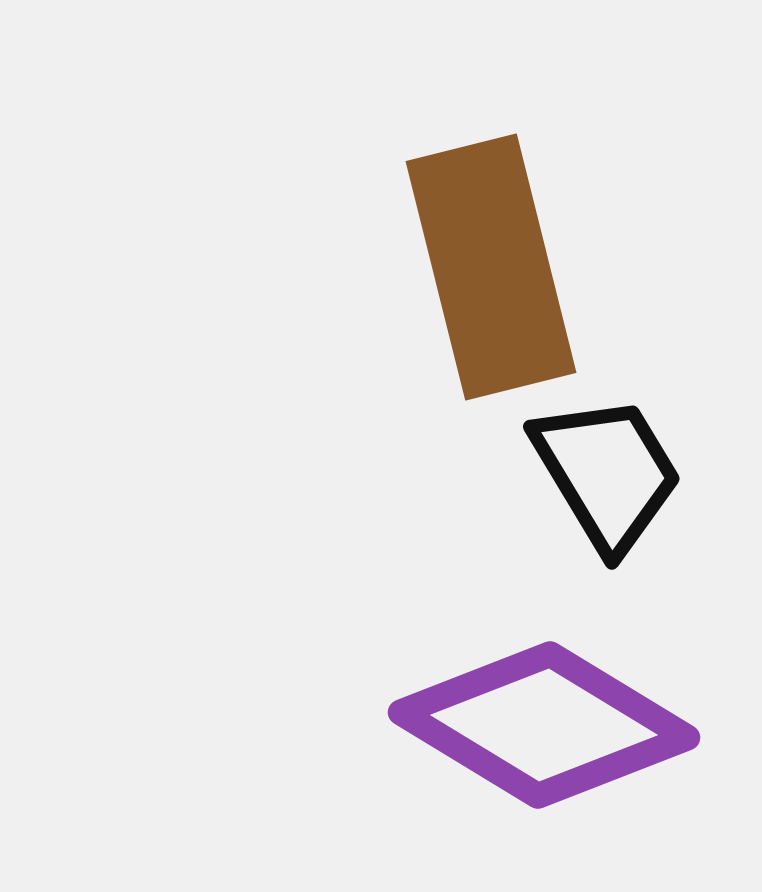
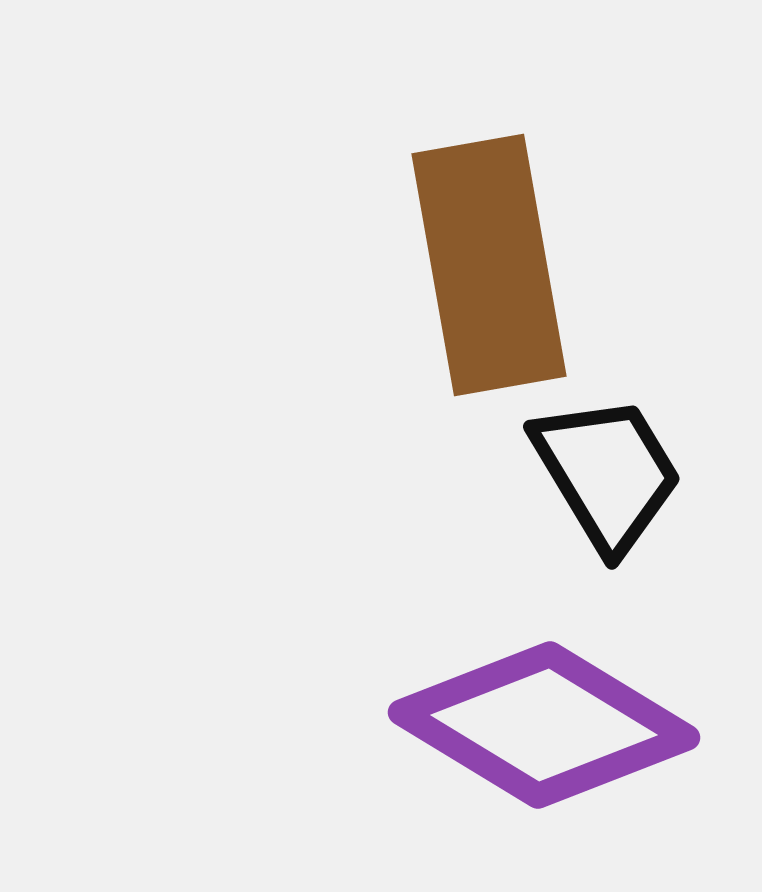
brown rectangle: moved 2 px left, 2 px up; rotated 4 degrees clockwise
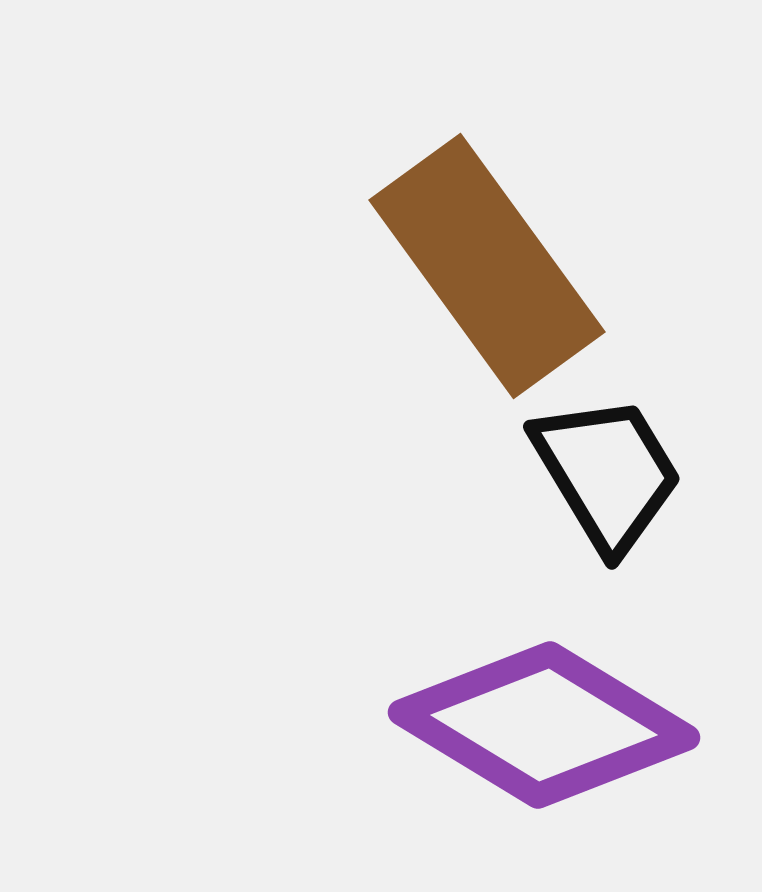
brown rectangle: moved 2 px left, 1 px down; rotated 26 degrees counterclockwise
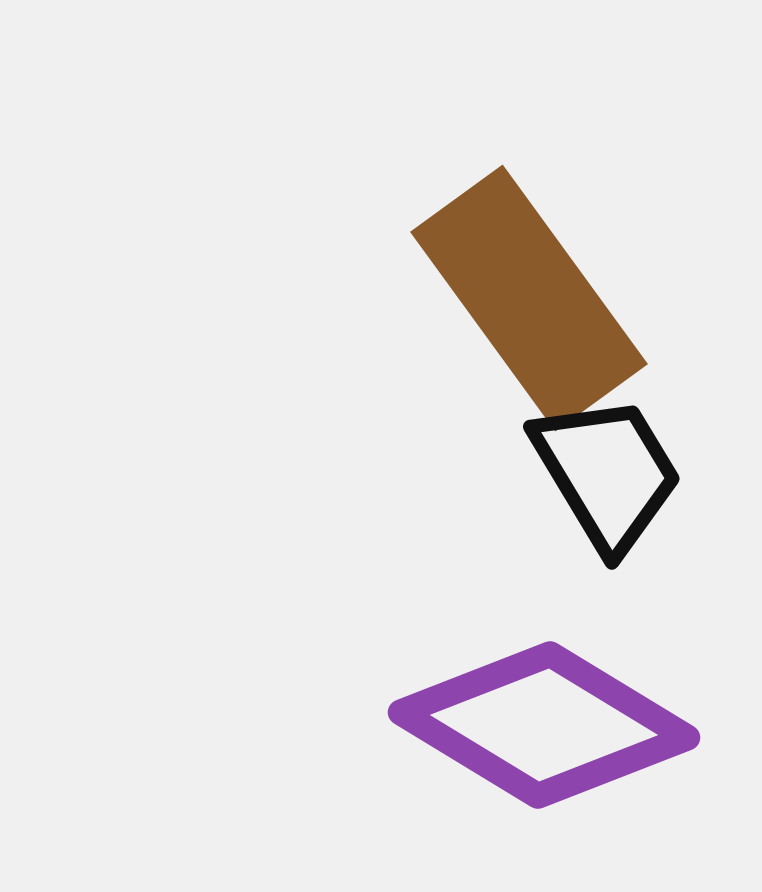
brown rectangle: moved 42 px right, 32 px down
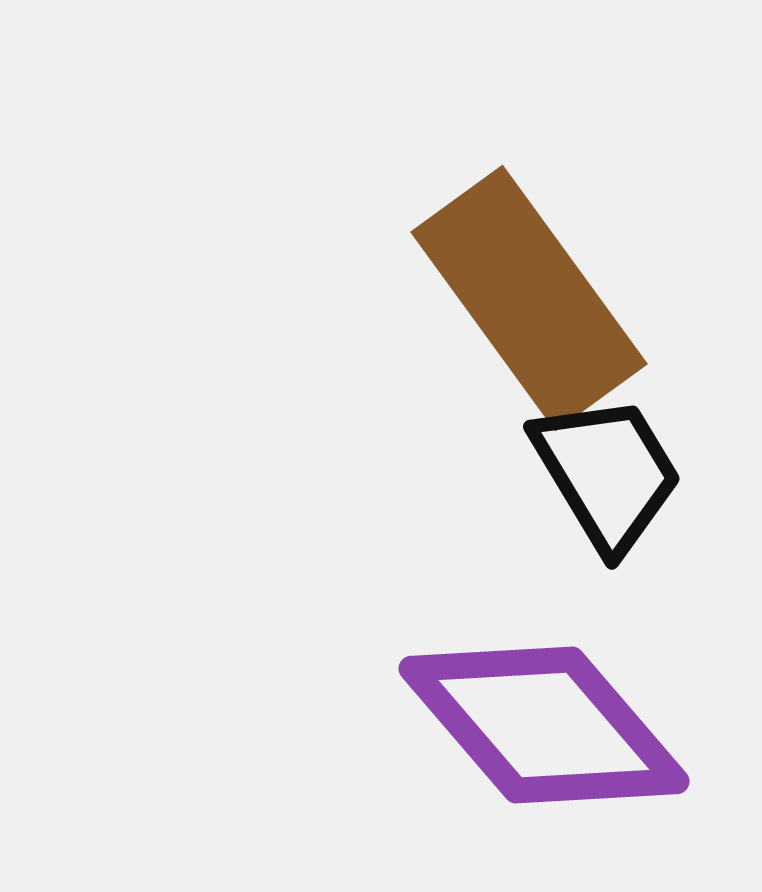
purple diamond: rotated 18 degrees clockwise
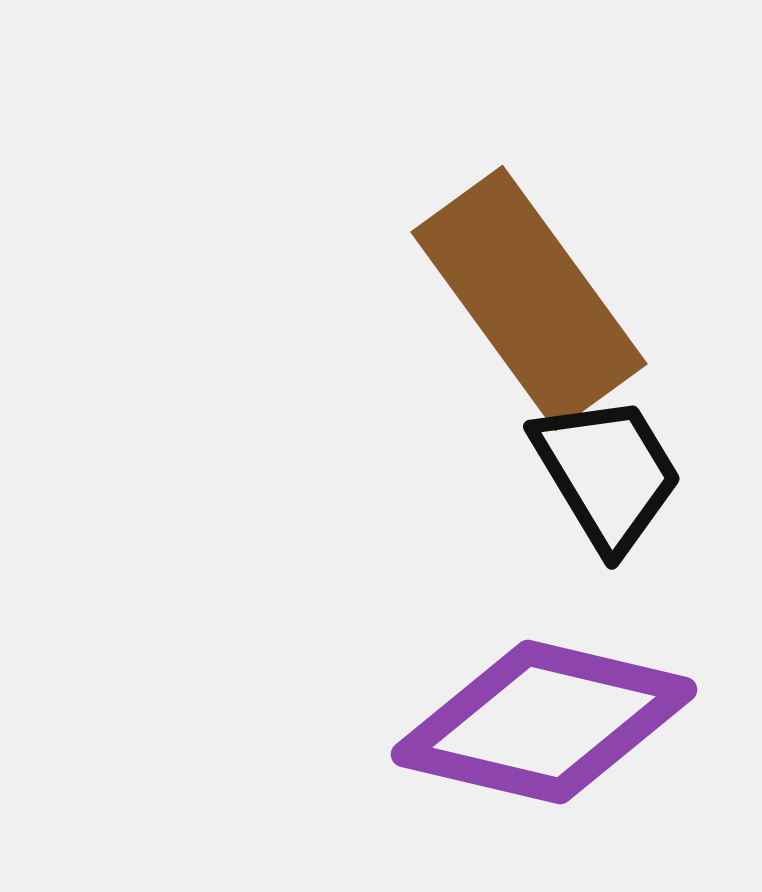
purple diamond: moved 3 px up; rotated 36 degrees counterclockwise
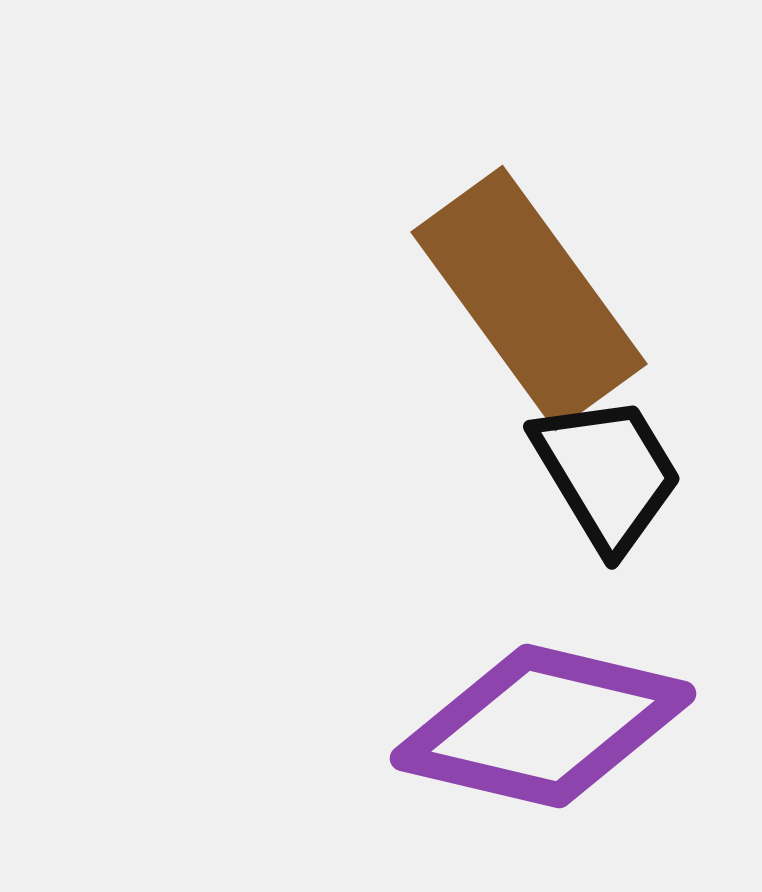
purple diamond: moved 1 px left, 4 px down
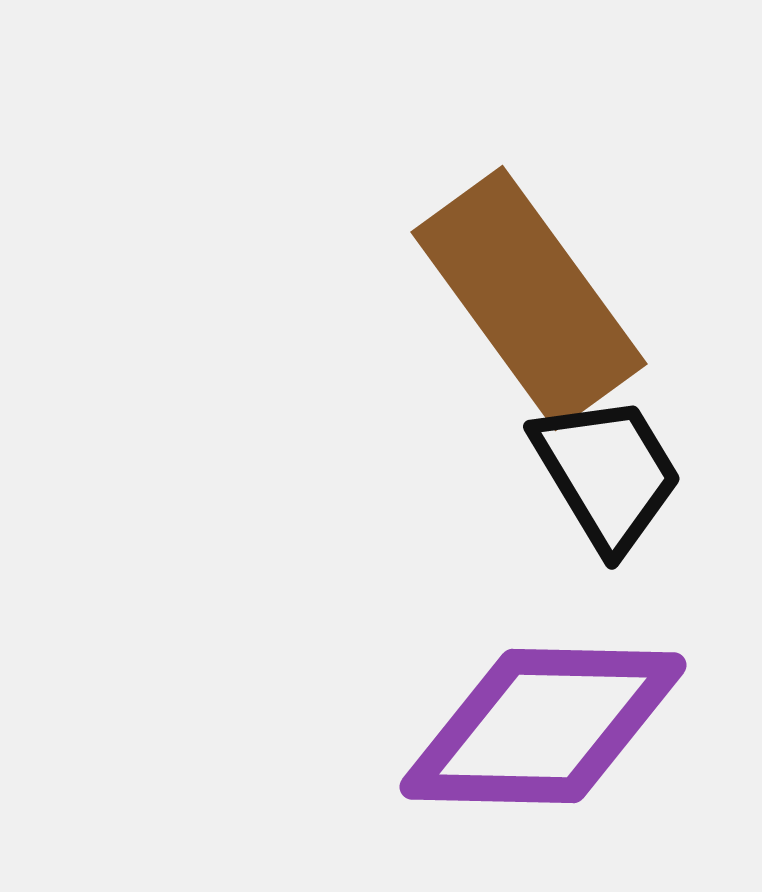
purple diamond: rotated 12 degrees counterclockwise
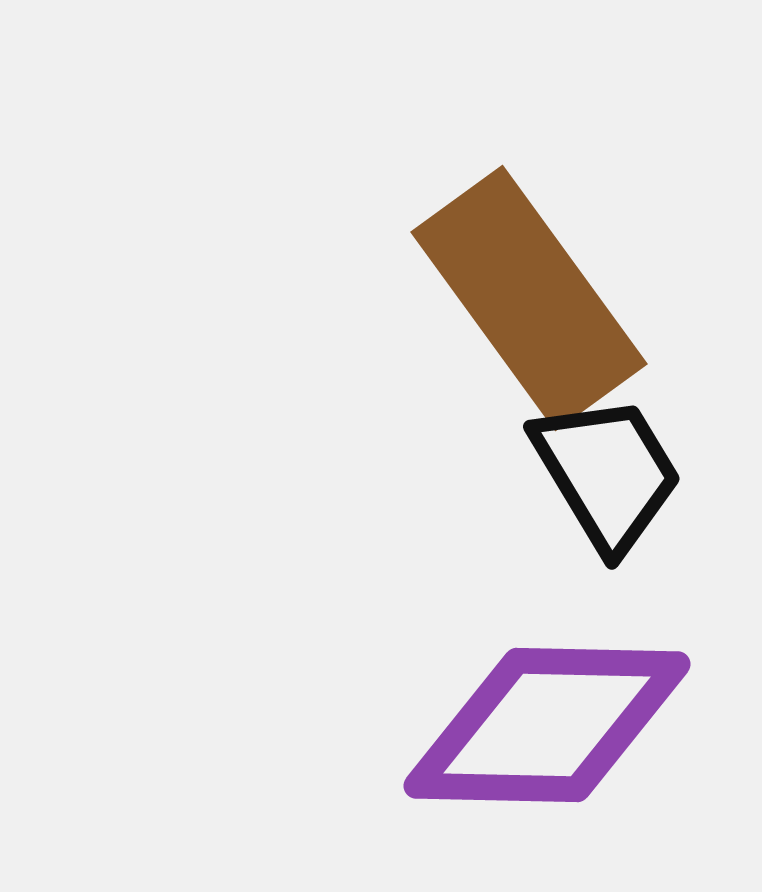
purple diamond: moved 4 px right, 1 px up
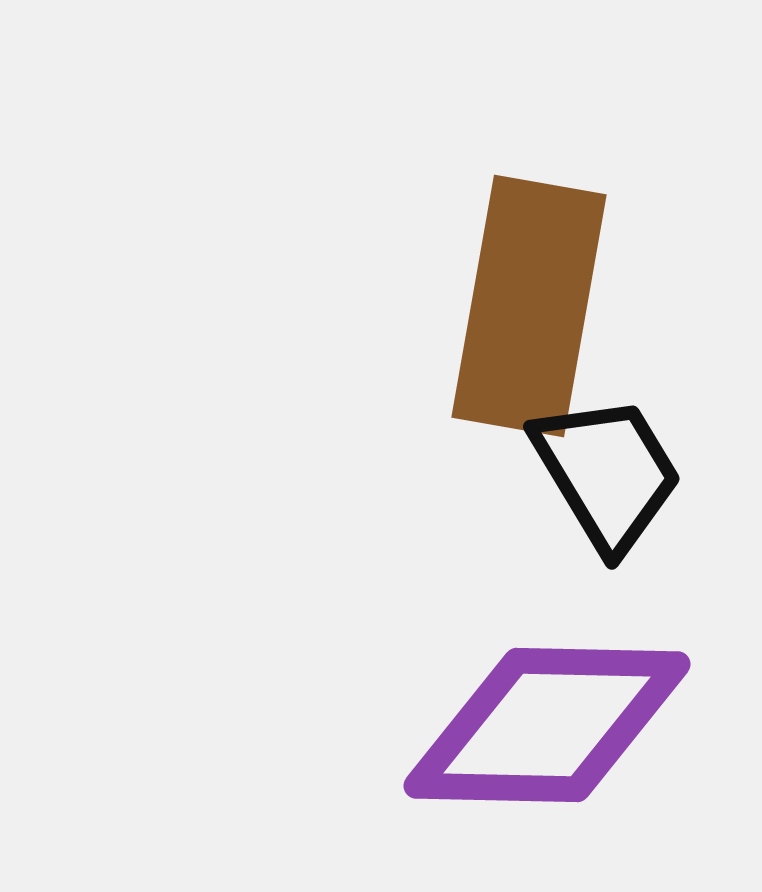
brown rectangle: moved 8 px down; rotated 46 degrees clockwise
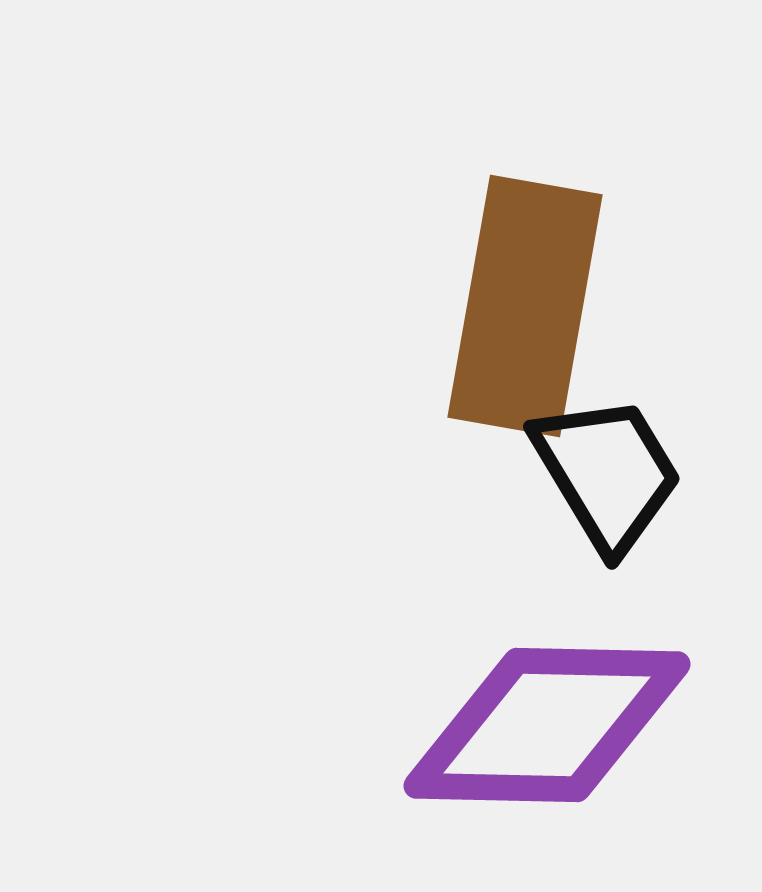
brown rectangle: moved 4 px left
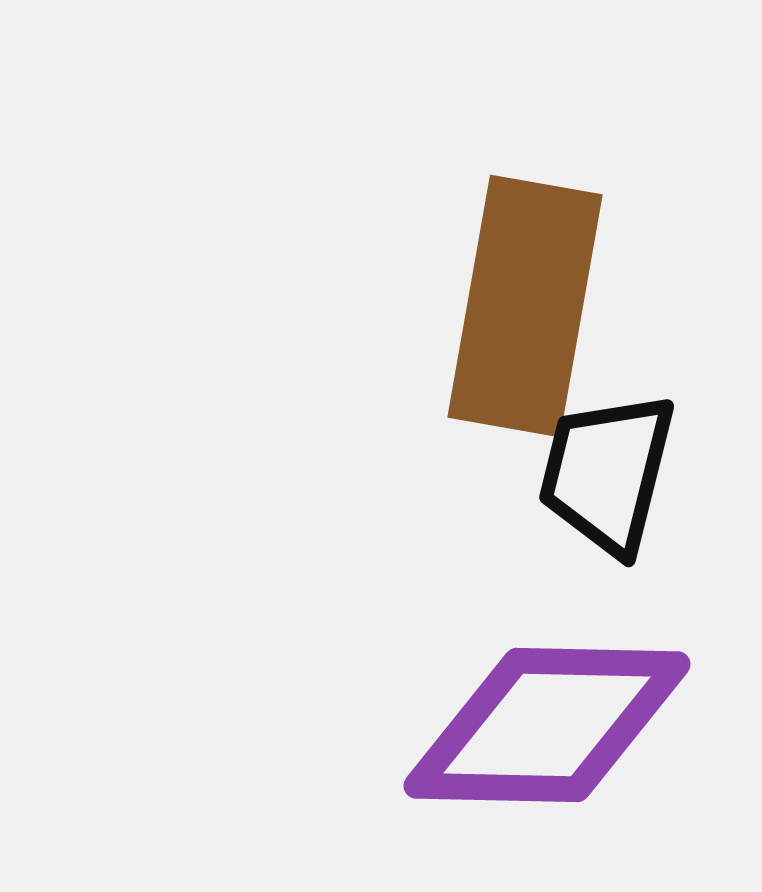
black trapezoid: rotated 135 degrees counterclockwise
